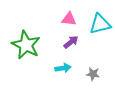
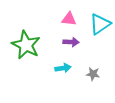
cyan triangle: rotated 20 degrees counterclockwise
purple arrow: rotated 42 degrees clockwise
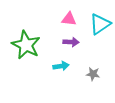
cyan arrow: moved 2 px left, 2 px up
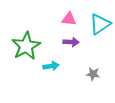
green star: moved 1 px down; rotated 16 degrees clockwise
cyan arrow: moved 10 px left
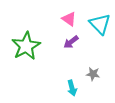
pink triangle: rotated 28 degrees clockwise
cyan triangle: rotated 40 degrees counterclockwise
purple arrow: rotated 140 degrees clockwise
cyan arrow: moved 21 px right, 22 px down; rotated 84 degrees clockwise
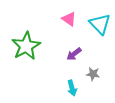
purple arrow: moved 3 px right, 12 px down
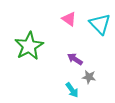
green star: moved 3 px right
purple arrow: moved 1 px right, 5 px down; rotated 70 degrees clockwise
gray star: moved 4 px left, 3 px down
cyan arrow: moved 2 px down; rotated 21 degrees counterclockwise
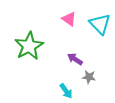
cyan arrow: moved 6 px left, 1 px down
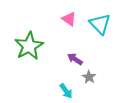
gray star: rotated 24 degrees clockwise
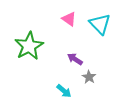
cyan arrow: moved 2 px left; rotated 14 degrees counterclockwise
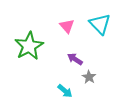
pink triangle: moved 2 px left, 7 px down; rotated 14 degrees clockwise
cyan arrow: moved 1 px right
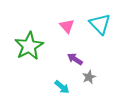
gray star: rotated 16 degrees clockwise
cyan arrow: moved 3 px left, 4 px up
